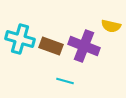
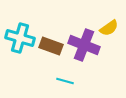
yellow semicircle: moved 2 px left, 2 px down; rotated 48 degrees counterclockwise
cyan cross: moved 1 px up
purple cross: moved 1 px up
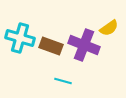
cyan line: moved 2 px left
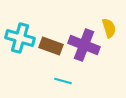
yellow semicircle: rotated 72 degrees counterclockwise
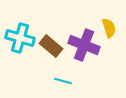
brown rectangle: rotated 20 degrees clockwise
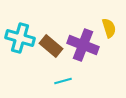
purple cross: moved 1 px left
cyan line: rotated 30 degrees counterclockwise
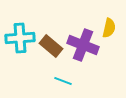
yellow semicircle: rotated 30 degrees clockwise
cyan cross: rotated 20 degrees counterclockwise
cyan line: rotated 36 degrees clockwise
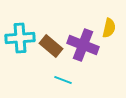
cyan line: moved 1 px up
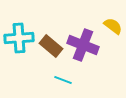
yellow semicircle: moved 4 px right, 2 px up; rotated 66 degrees counterclockwise
cyan cross: moved 1 px left
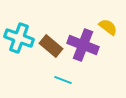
yellow semicircle: moved 5 px left, 1 px down
cyan cross: rotated 24 degrees clockwise
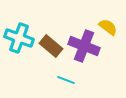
purple cross: moved 1 px right, 1 px down
cyan line: moved 3 px right
